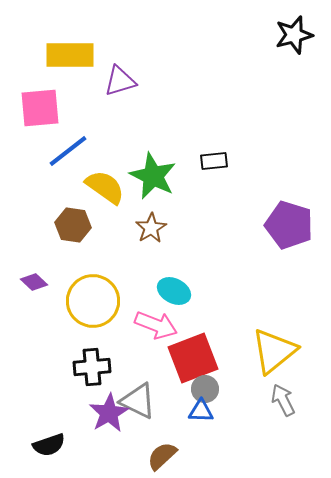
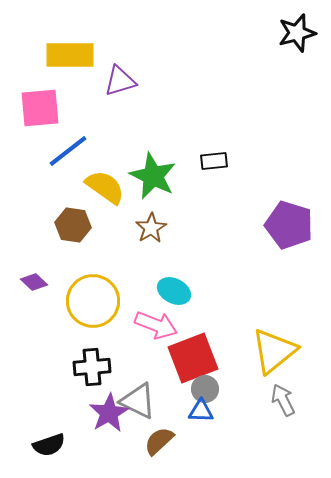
black star: moved 3 px right, 2 px up
brown semicircle: moved 3 px left, 15 px up
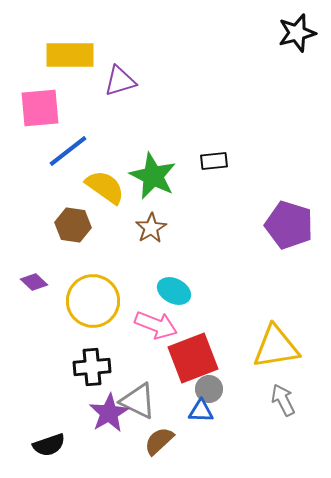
yellow triangle: moved 2 px right, 4 px up; rotated 30 degrees clockwise
gray circle: moved 4 px right
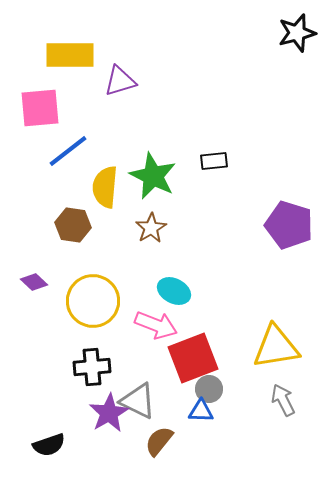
yellow semicircle: rotated 120 degrees counterclockwise
brown semicircle: rotated 8 degrees counterclockwise
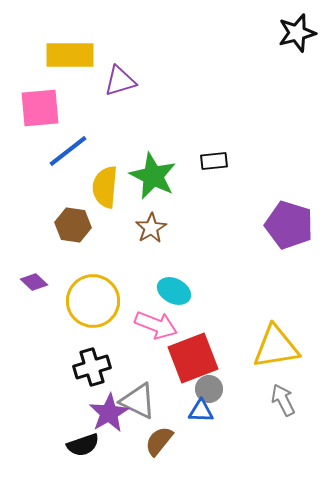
black cross: rotated 12 degrees counterclockwise
black semicircle: moved 34 px right
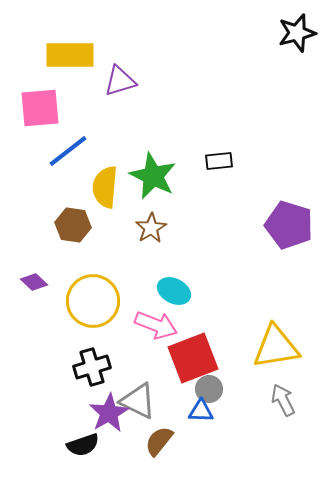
black rectangle: moved 5 px right
